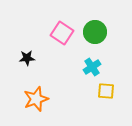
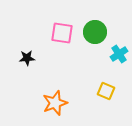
pink square: rotated 25 degrees counterclockwise
cyan cross: moved 27 px right, 13 px up
yellow square: rotated 18 degrees clockwise
orange star: moved 19 px right, 4 px down
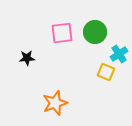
pink square: rotated 15 degrees counterclockwise
yellow square: moved 19 px up
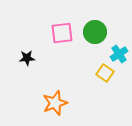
yellow square: moved 1 px left, 1 px down; rotated 12 degrees clockwise
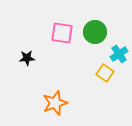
pink square: rotated 15 degrees clockwise
